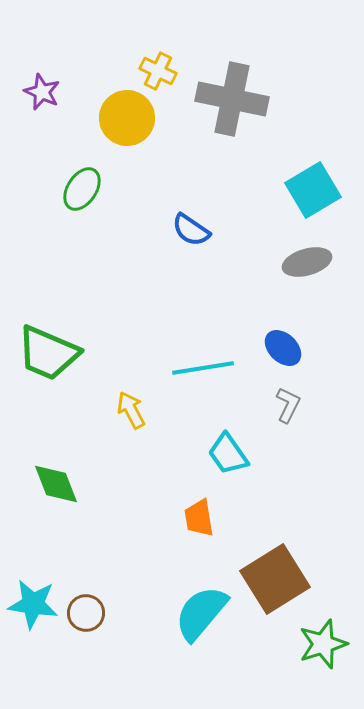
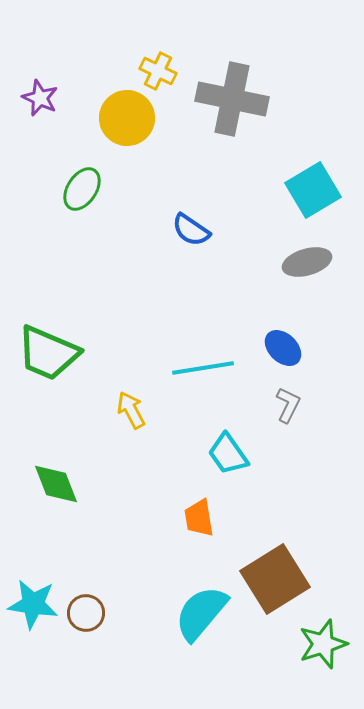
purple star: moved 2 px left, 6 px down
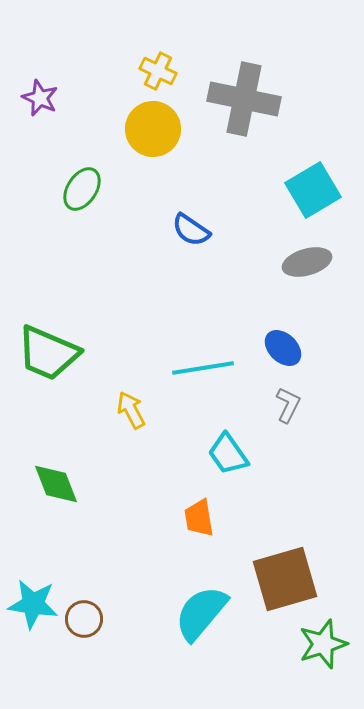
gray cross: moved 12 px right
yellow circle: moved 26 px right, 11 px down
brown square: moved 10 px right; rotated 16 degrees clockwise
brown circle: moved 2 px left, 6 px down
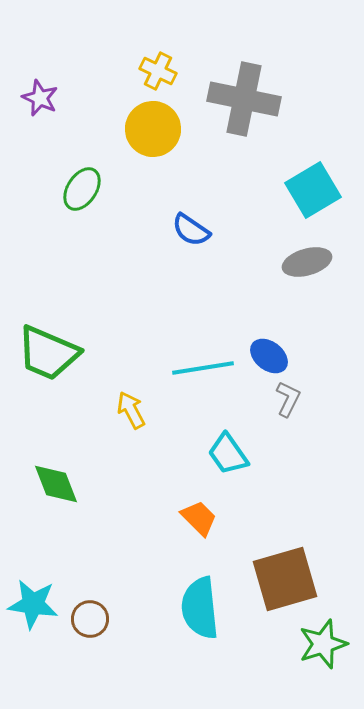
blue ellipse: moved 14 px left, 8 px down; rotated 6 degrees counterclockwise
gray L-shape: moved 6 px up
orange trapezoid: rotated 144 degrees clockwise
cyan semicircle: moved 1 px left, 5 px up; rotated 46 degrees counterclockwise
brown circle: moved 6 px right
